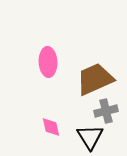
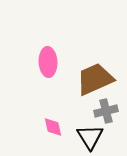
pink diamond: moved 2 px right
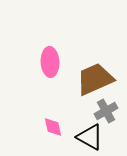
pink ellipse: moved 2 px right
gray cross: rotated 15 degrees counterclockwise
black triangle: rotated 28 degrees counterclockwise
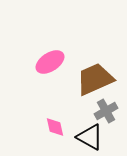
pink ellipse: rotated 60 degrees clockwise
pink diamond: moved 2 px right
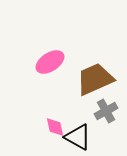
black triangle: moved 12 px left
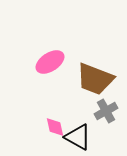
brown trapezoid: rotated 135 degrees counterclockwise
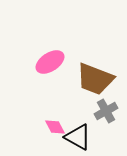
pink diamond: rotated 15 degrees counterclockwise
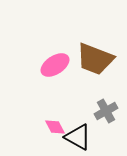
pink ellipse: moved 5 px right, 3 px down
brown trapezoid: moved 20 px up
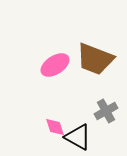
pink diamond: rotated 10 degrees clockwise
